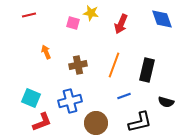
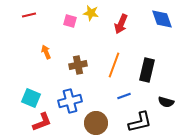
pink square: moved 3 px left, 2 px up
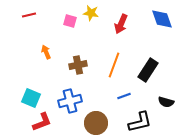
black rectangle: moved 1 px right; rotated 20 degrees clockwise
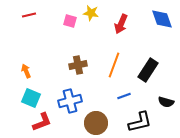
orange arrow: moved 20 px left, 19 px down
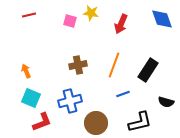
blue line: moved 1 px left, 2 px up
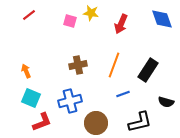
red line: rotated 24 degrees counterclockwise
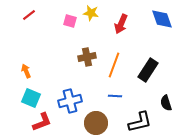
brown cross: moved 9 px right, 8 px up
blue line: moved 8 px left, 2 px down; rotated 24 degrees clockwise
black semicircle: moved 1 px down; rotated 56 degrees clockwise
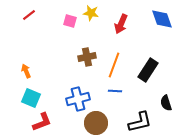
blue line: moved 5 px up
blue cross: moved 8 px right, 2 px up
